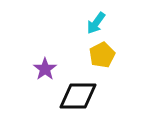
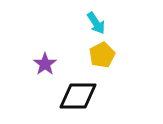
cyan arrow: rotated 70 degrees counterclockwise
purple star: moved 5 px up
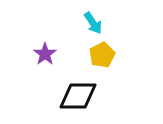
cyan arrow: moved 3 px left
purple star: moved 10 px up
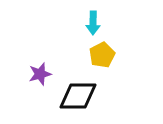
cyan arrow: rotated 35 degrees clockwise
purple star: moved 5 px left, 20 px down; rotated 20 degrees clockwise
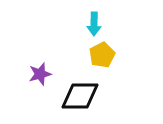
cyan arrow: moved 1 px right, 1 px down
black diamond: moved 2 px right
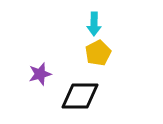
yellow pentagon: moved 4 px left, 2 px up
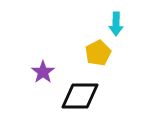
cyan arrow: moved 22 px right
purple star: moved 3 px right, 2 px up; rotated 20 degrees counterclockwise
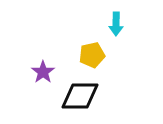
yellow pentagon: moved 6 px left, 2 px down; rotated 15 degrees clockwise
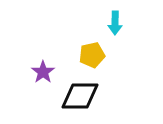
cyan arrow: moved 1 px left, 1 px up
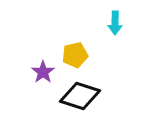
yellow pentagon: moved 17 px left
black diamond: rotated 18 degrees clockwise
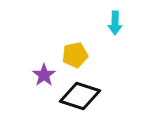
purple star: moved 1 px right, 3 px down
